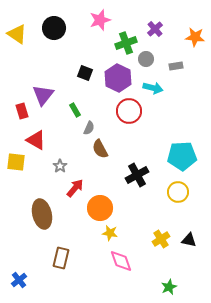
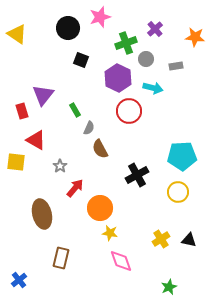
pink star: moved 3 px up
black circle: moved 14 px right
black square: moved 4 px left, 13 px up
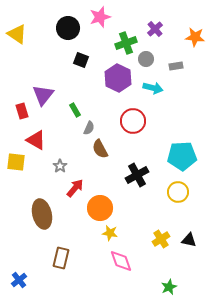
red circle: moved 4 px right, 10 px down
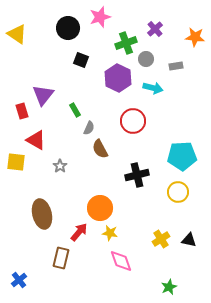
black cross: rotated 15 degrees clockwise
red arrow: moved 4 px right, 44 px down
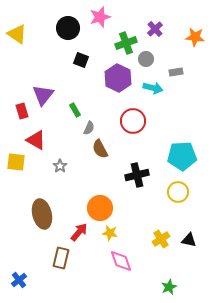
gray rectangle: moved 6 px down
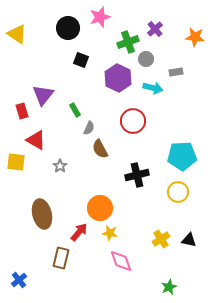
green cross: moved 2 px right, 1 px up
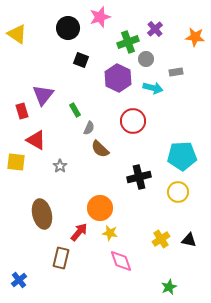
brown semicircle: rotated 18 degrees counterclockwise
black cross: moved 2 px right, 2 px down
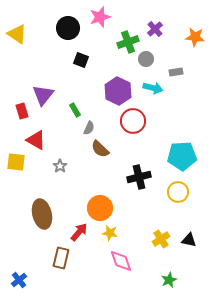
purple hexagon: moved 13 px down
green star: moved 7 px up
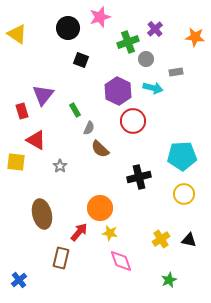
yellow circle: moved 6 px right, 2 px down
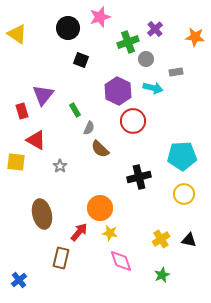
green star: moved 7 px left, 5 px up
